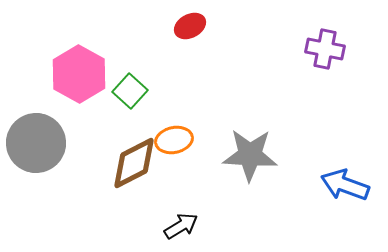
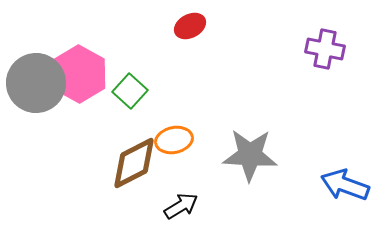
gray circle: moved 60 px up
black arrow: moved 20 px up
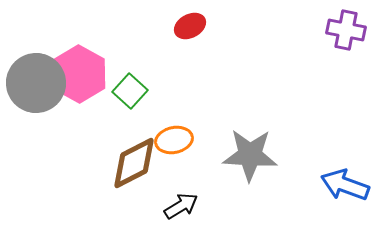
purple cross: moved 21 px right, 19 px up
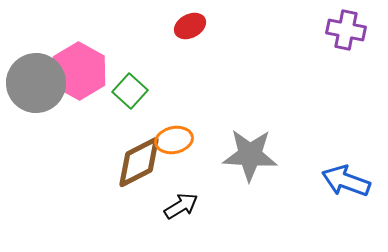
pink hexagon: moved 3 px up
brown diamond: moved 5 px right, 1 px up
blue arrow: moved 1 px right, 4 px up
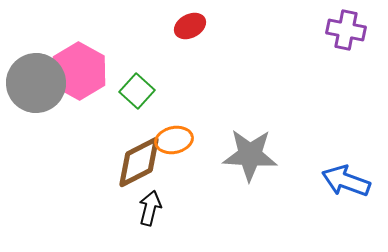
green square: moved 7 px right
black arrow: moved 31 px left, 2 px down; rotated 44 degrees counterclockwise
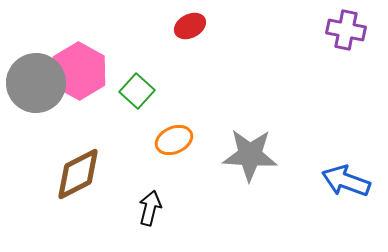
orange ellipse: rotated 12 degrees counterclockwise
brown diamond: moved 61 px left, 12 px down
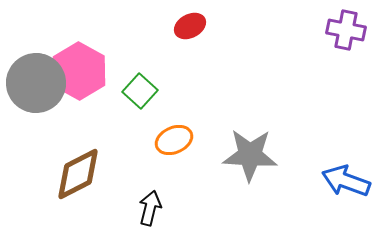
green square: moved 3 px right
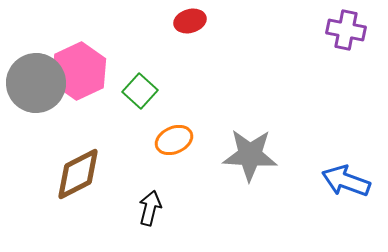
red ellipse: moved 5 px up; rotated 12 degrees clockwise
pink hexagon: rotated 6 degrees clockwise
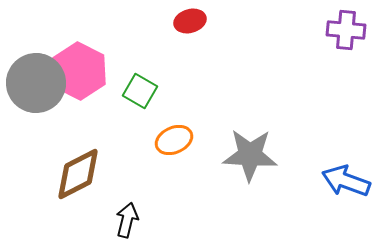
purple cross: rotated 6 degrees counterclockwise
pink hexagon: rotated 8 degrees counterclockwise
green square: rotated 12 degrees counterclockwise
black arrow: moved 23 px left, 12 px down
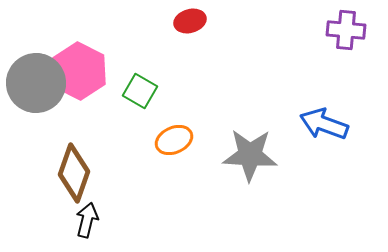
brown diamond: moved 4 px left, 1 px up; rotated 44 degrees counterclockwise
blue arrow: moved 22 px left, 57 px up
black arrow: moved 40 px left
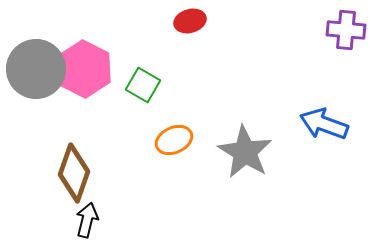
pink hexagon: moved 5 px right, 2 px up
gray circle: moved 14 px up
green square: moved 3 px right, 6 px up
gray star: moved 5 px left, 3 px up; rotated 28 degrees clockwise
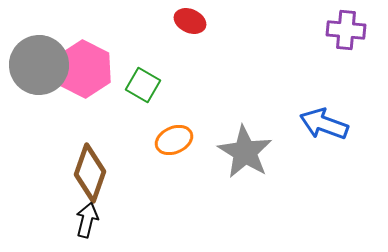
red ellipse: rotated 40 degrees clockwise
gray circle: moved 3 px right, 4 px up
brown diamond: moved 16 px right
